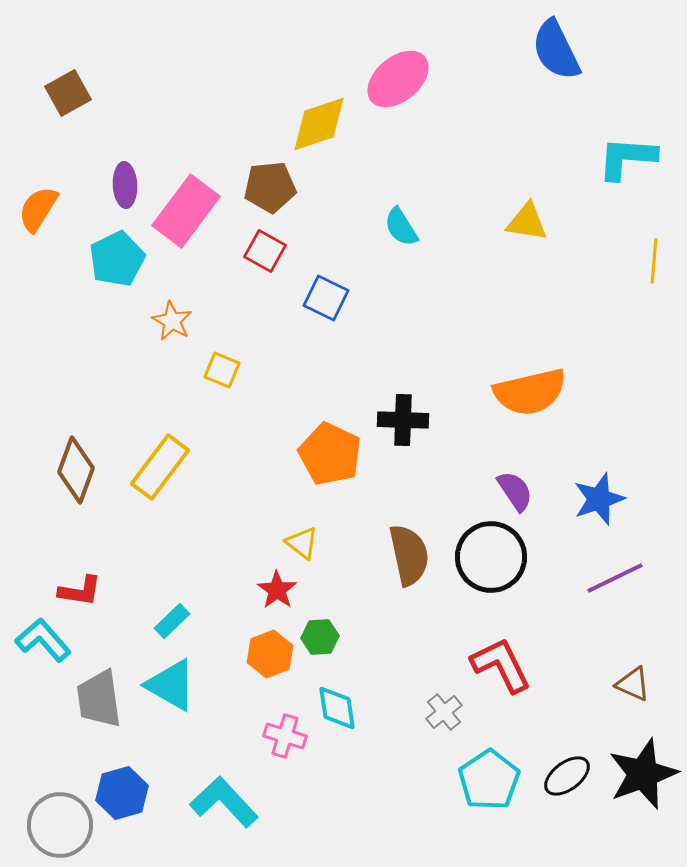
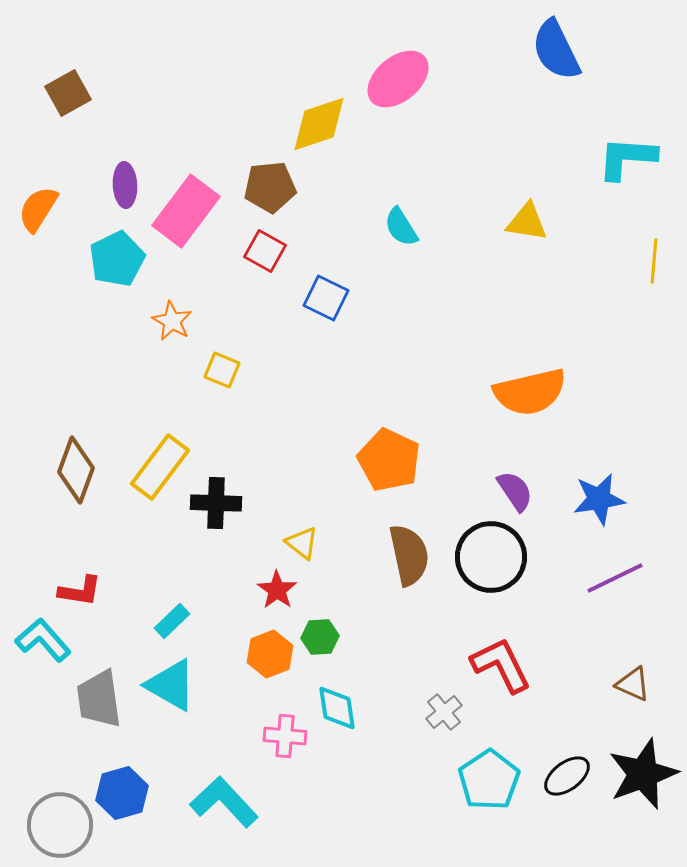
black cross at (403, 420): moved 187 px left, 83 px down
orange pentagon at (330, 454): moved 59 px right, 6 px down
blue star at (599, 499): rotated 10 degrees clockwise
pink cross at (285, 736): rotated 12 degrees counterclockwise
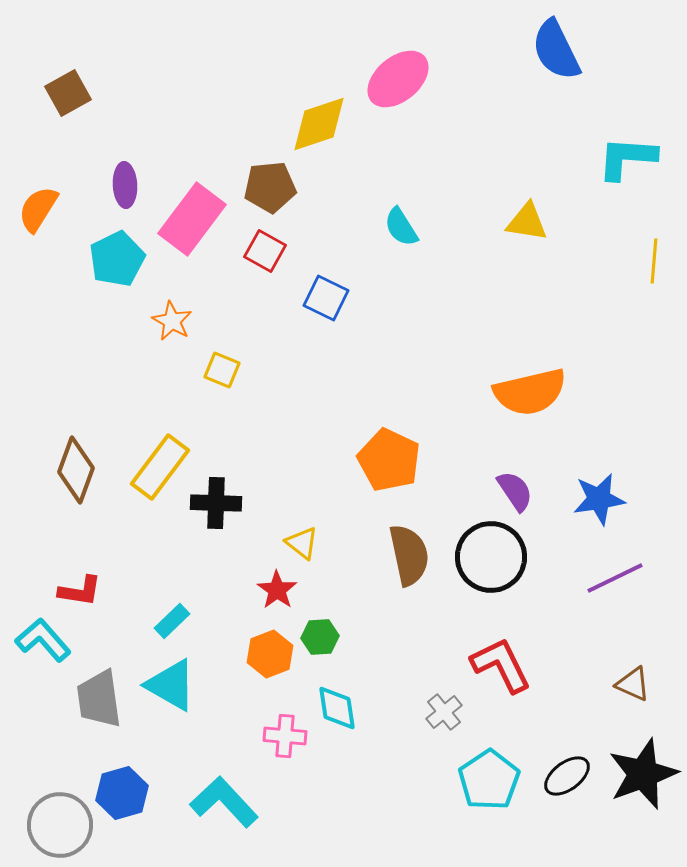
pink rectangle at (186, 211): moved 6 px right, 8 px down
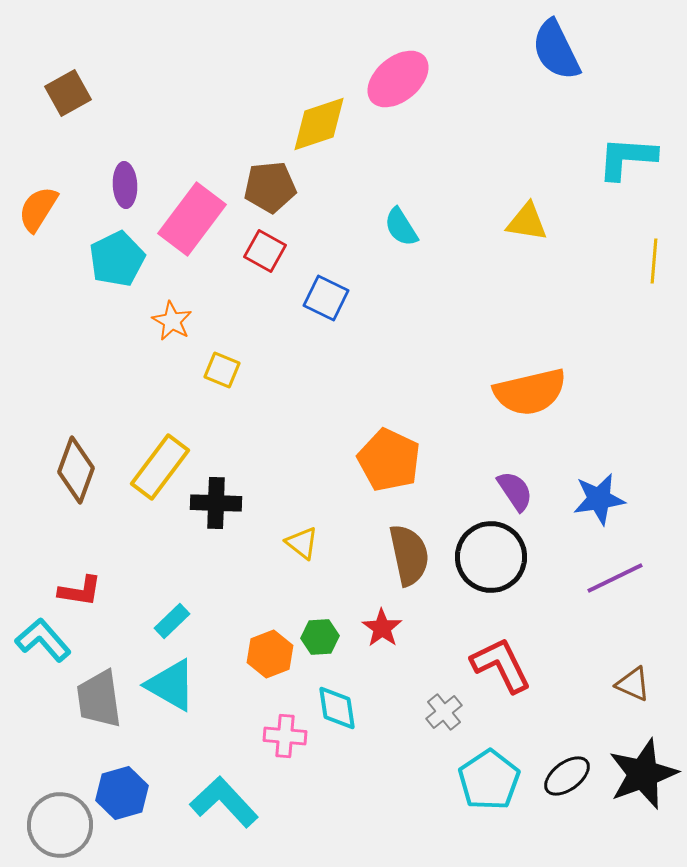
red star at (277, 590): moved 105 px right, 38 px down
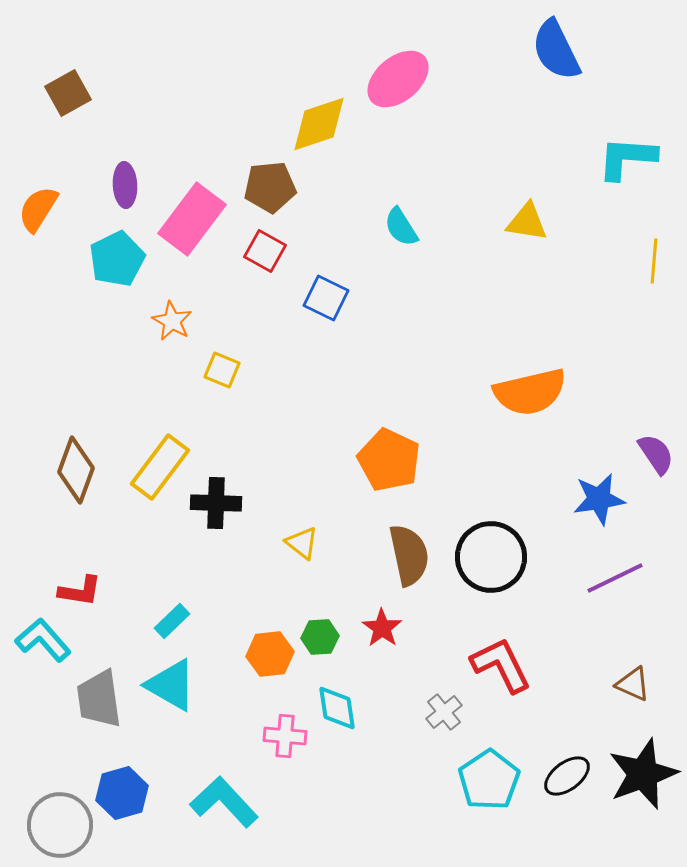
purple semicircle at (515, 491): moved 141 px right, 37 px up
orange hexagon at (270, 654): rotated 15 degrees clockwise
